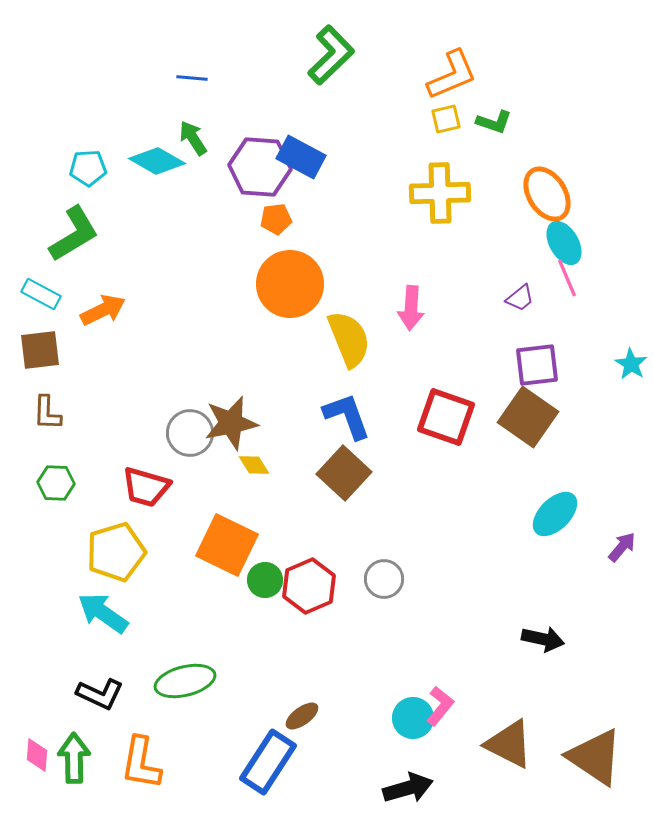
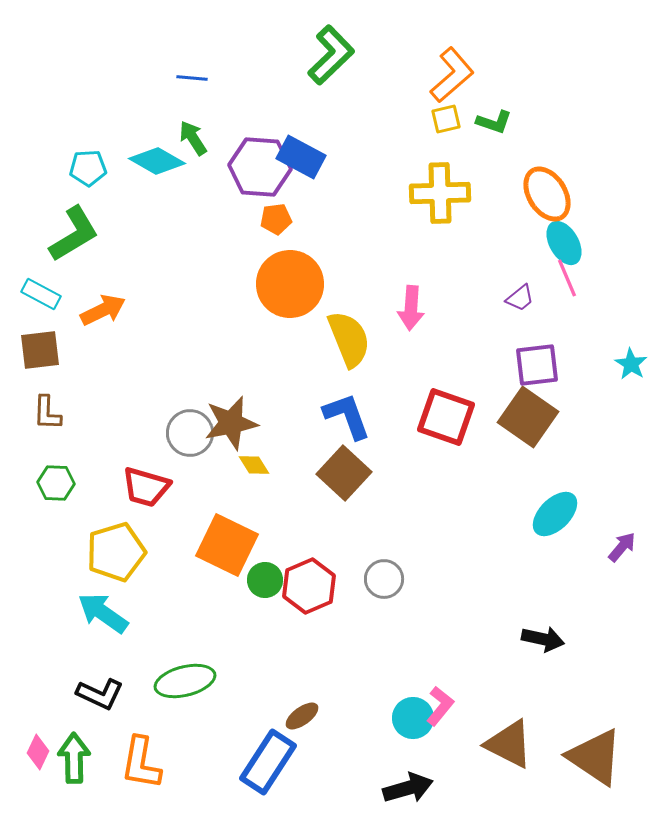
orange L-shape at (452, 75): rotated 18 degrees counterclockwise
pink diamond at (37, 755): moved 1 px right, 3 px up; rotated 20 degrees clockwise
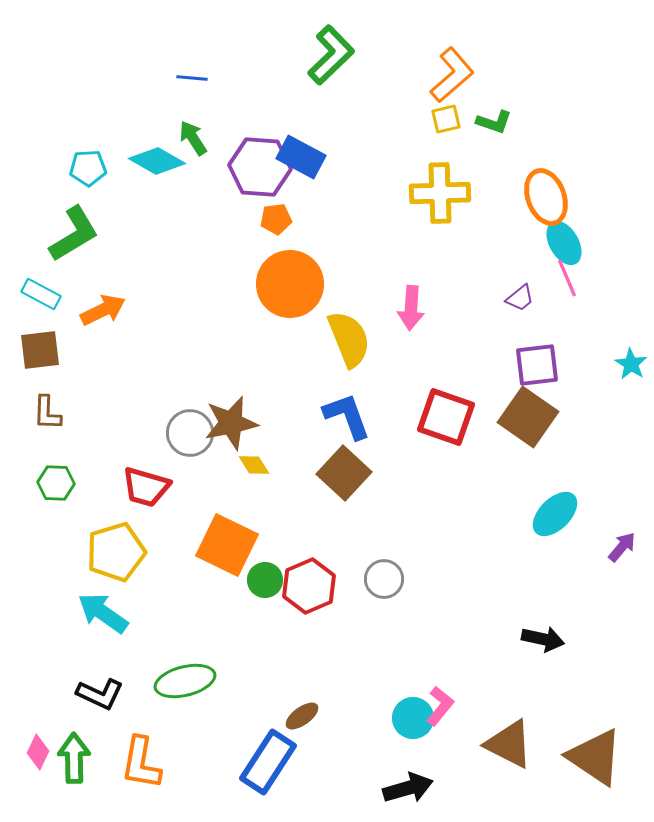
orange ellipse at (547, 194): moved 1 px left, 3 px down; rotated 12 degrees clockwise
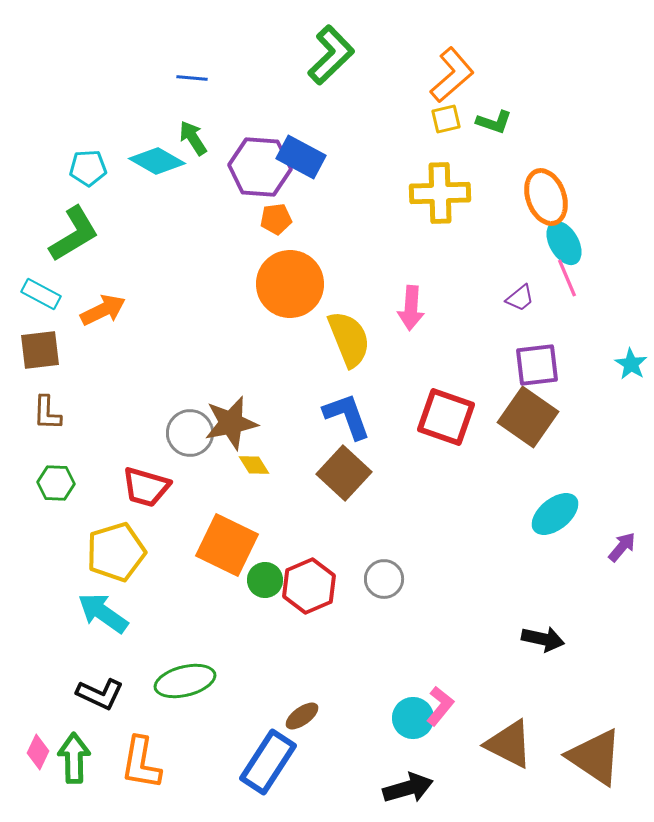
cyan ellipse at (555, 514): rotated 6 degrees clockwise
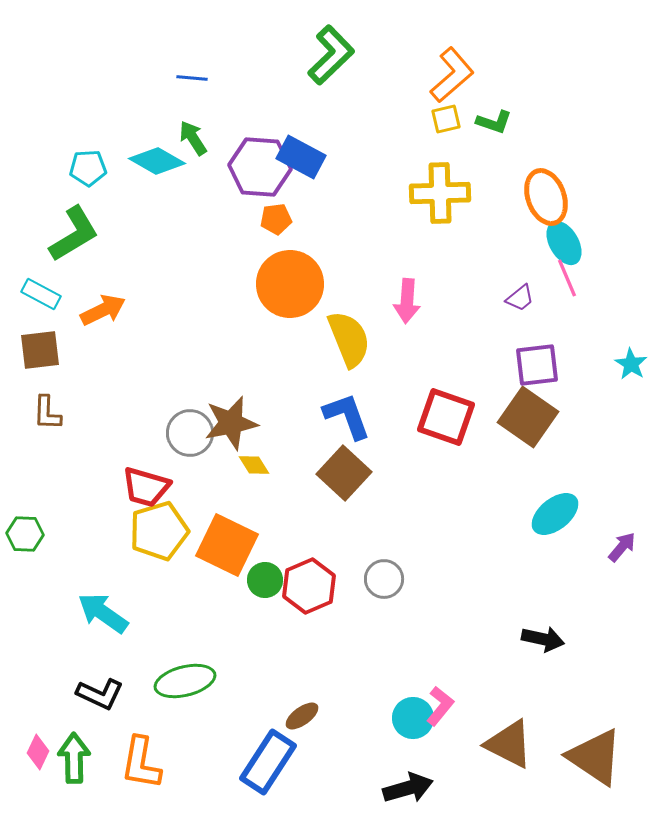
pink arrow at (411, 308): moved 4 px left, 7 px up
green hexagon at (56, 483): moved 31 px left, 51 px down
yellow pentagon at (116, 552): moved 43 px right, 21 px up
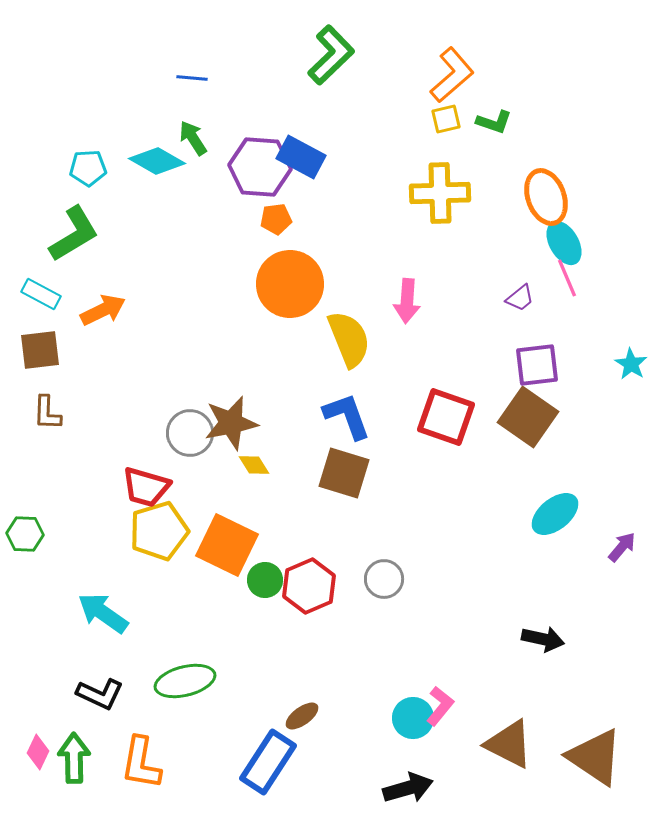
brown square at (344, 473): rotated 26 degrees counterclockwise
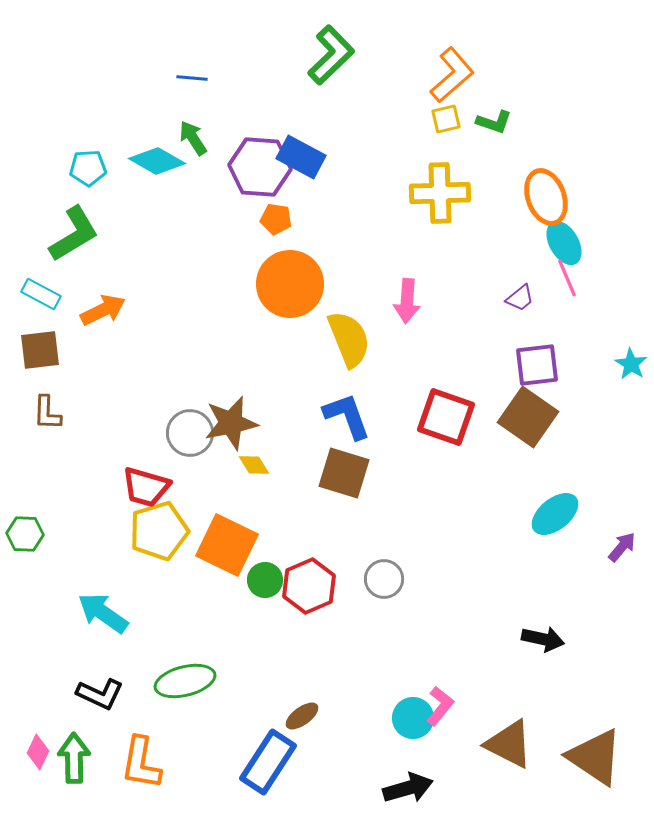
orange pentagon at (276, 219): rotated 16 degrees clockwise
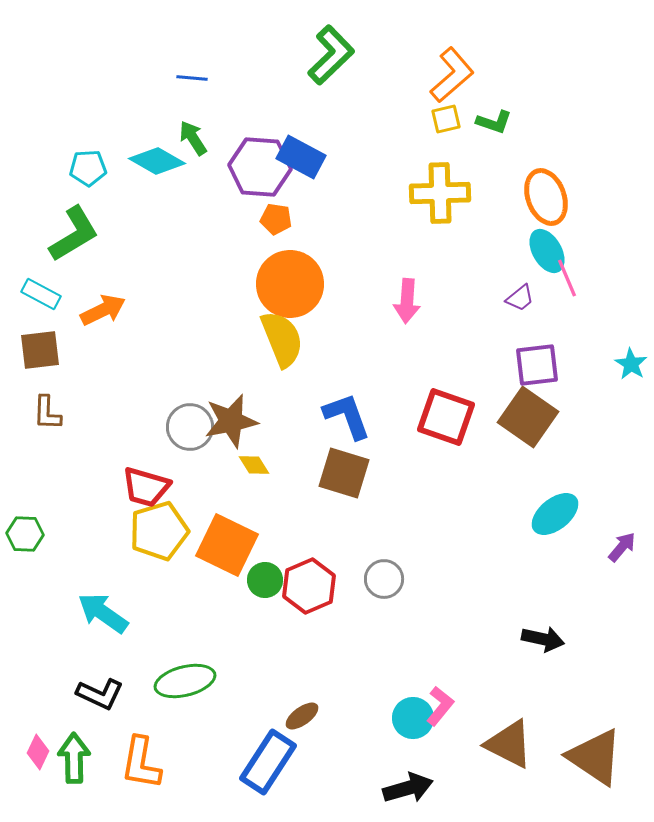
cyan ellipse at (564, 243): moved 17 px left, 8 px down
yellow semicircle at (349, 339): moved 67 px left
brown star at (231, 423): moved 2 px up
gray circle at (190, 433): moved 6 px up
